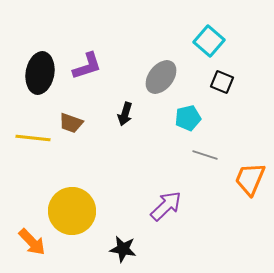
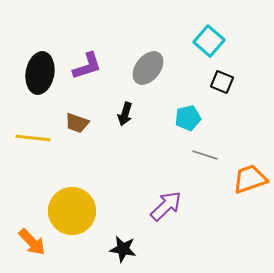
gray ellipse: moved 13 px left, 9 px up
brown trapezoid: moved 6 px right
orange trapezoid: rotated 48 degrees clockwise
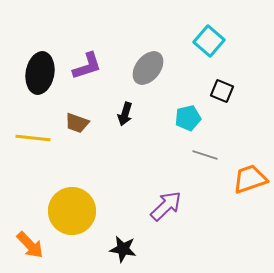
black square: moved 9 px down
orange arrow: moved 2 px left, 3 px down
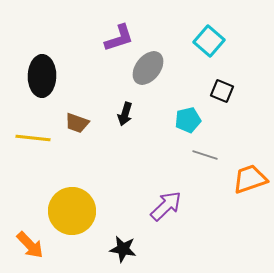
purple L-shape: moved 32 px right, 28 px up
black ellipse: moved 2 px right, 3 px down; rotated 9 degrees counterclockwise
cyan pentagon: moved 2 px down
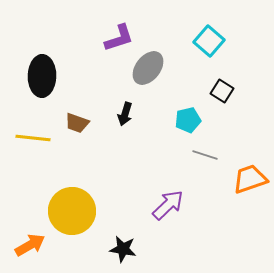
black square: rotated 10 degrees clockwise
purple arrow: moved 2 px right, 1 px up
orange arrow: rotated 76 degrees counterclockwise
